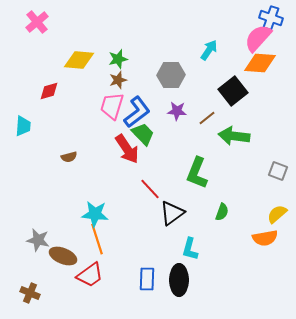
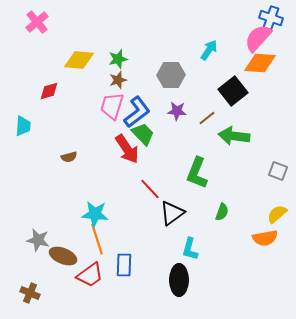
blue rectangle: moved 23 px left, 14 px up
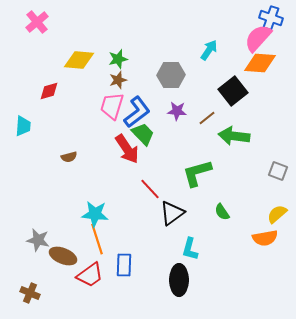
green L-shape: rotated 52 degrees clockwise
green semicircle: rotated 126 degrees clockwise
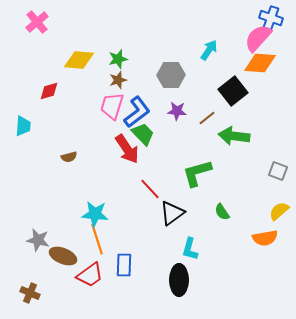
yellow semicircle: moved 2 px right, 3 px up
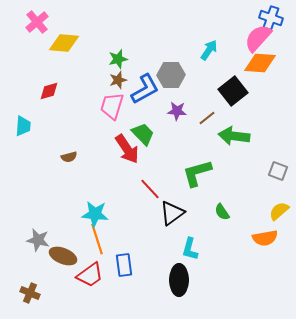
yellow diamond: moved 15 px left, 17 px up
blue L-shape: moved 8 px right, 23 px up; rotated 8 degrees clockwise
blue rectangle: rotated 10 degrees counterclockwise
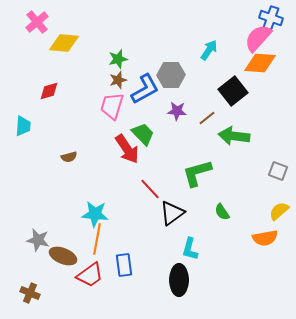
orange line: rotated 28 degrees clockwise
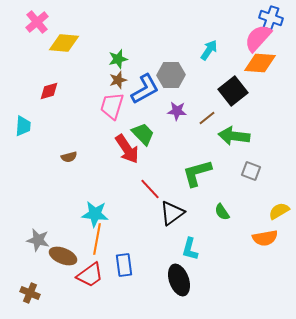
gray square: moved 27 px left
yellow semicircle: rotated 10 degrees clockwise
black ellipse: rotated 20 degrees counterclockwise
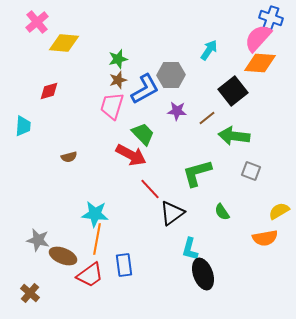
red arrow: moved 4 px right, 6 px down; rotated 28 degrees counterclockwise
black ellipse: moved 24 px right, 6 px up
brown cross: rotated 18 degrees clockwise
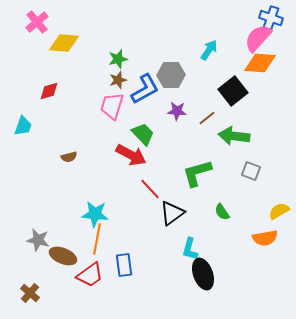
cyan trapezoid: rotated 15 degrees clockwise
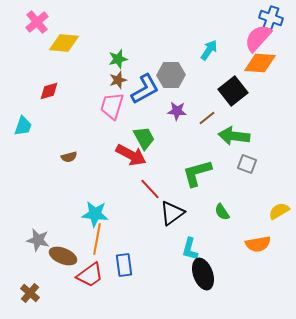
green trapezoid: moved 1 px right, 4 px down; rotated 15 degrees clockwise
gray square: moved 4 px left, 7 px up
orange semicircle: moved 7 px left, 6 px down
